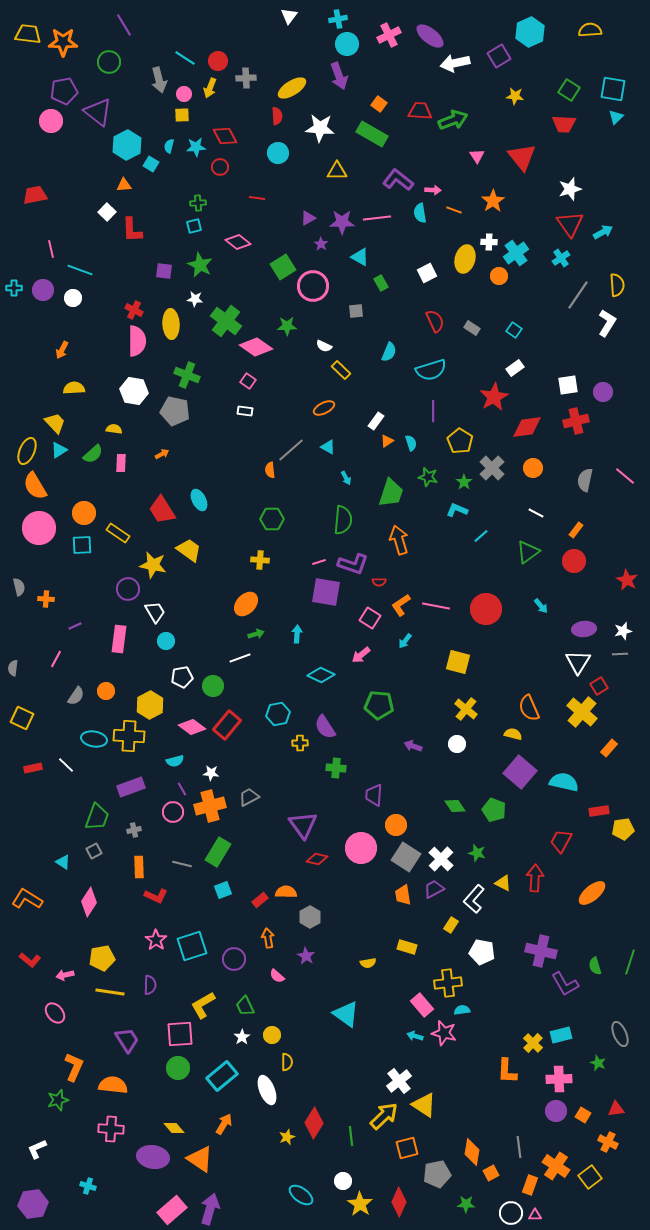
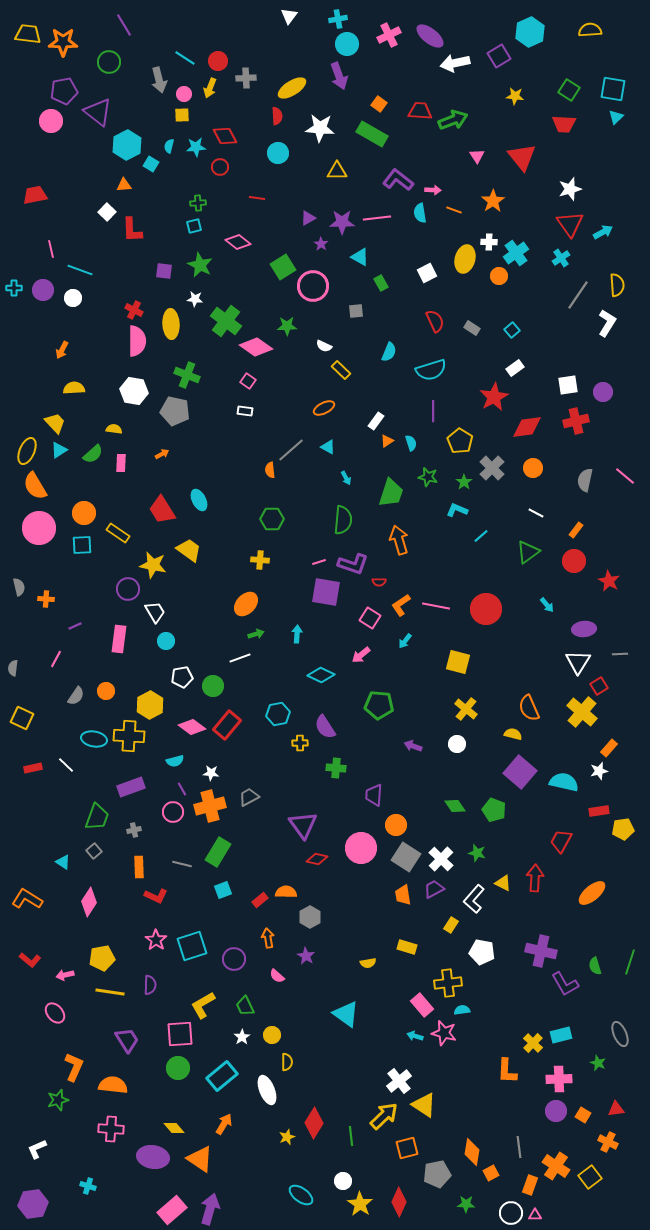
cyan square at (514, 330): moved 2 px left; rotated 14 degrees clockwise
red star at (627, 580): moved 18 px left, 1 px down
cyan arrow at (541, 606): moved 6 px right, 1 px up
white star at (623, 631): moved 24 px left, 140 px down
gray square at (94, 851): rotated 14 degrees counterclockwise
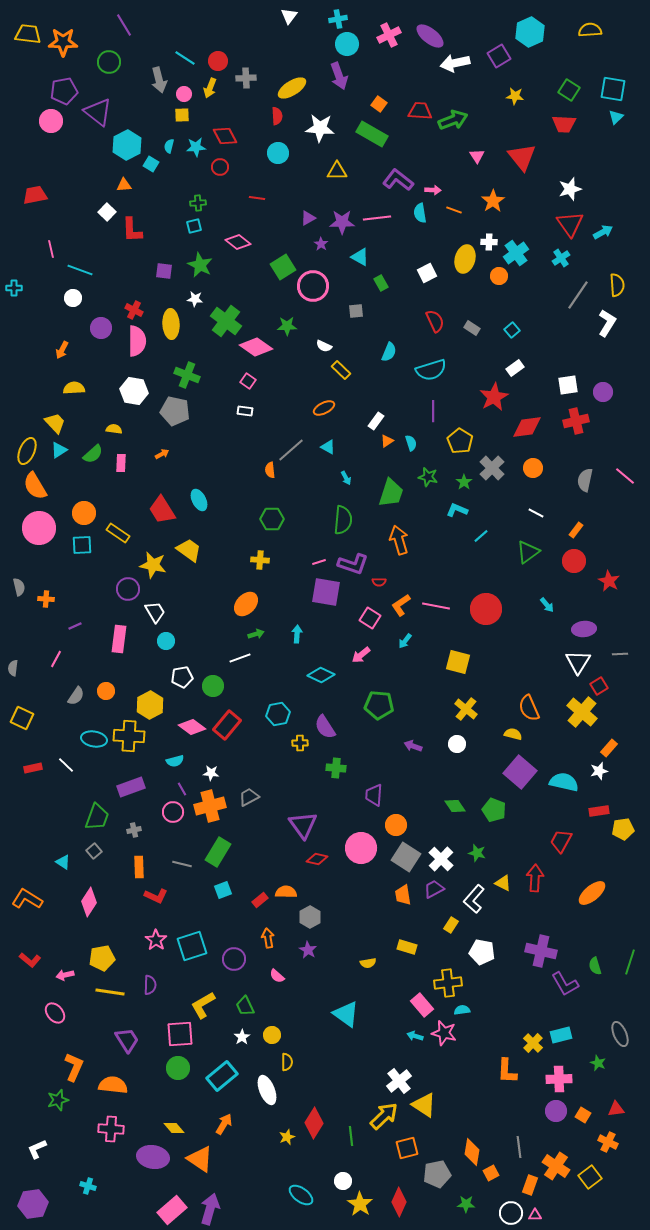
purple circle at (43, 290): moved 58 px right, 38 px down
purple star at (306, 956): moved 2 px right, 6 px up
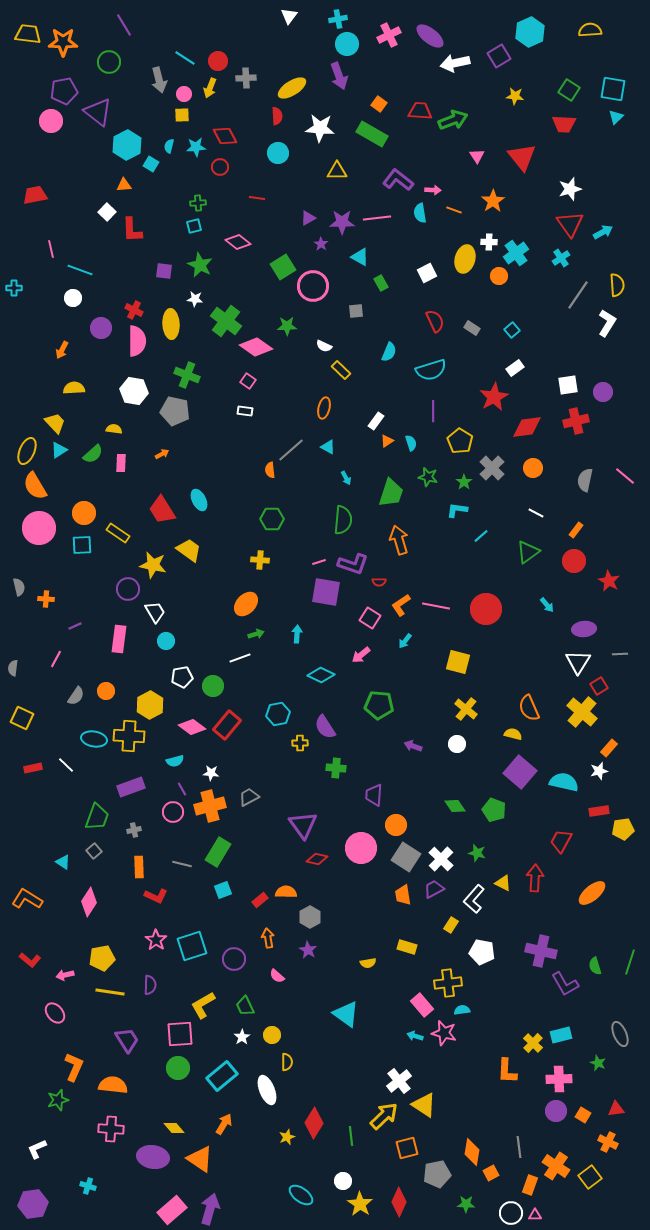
orange ellipse at (324, 408): rotated 50 degrees counterclockwise
cyan L-shape at (457, 510): rotated 15 degrees counterclockwise
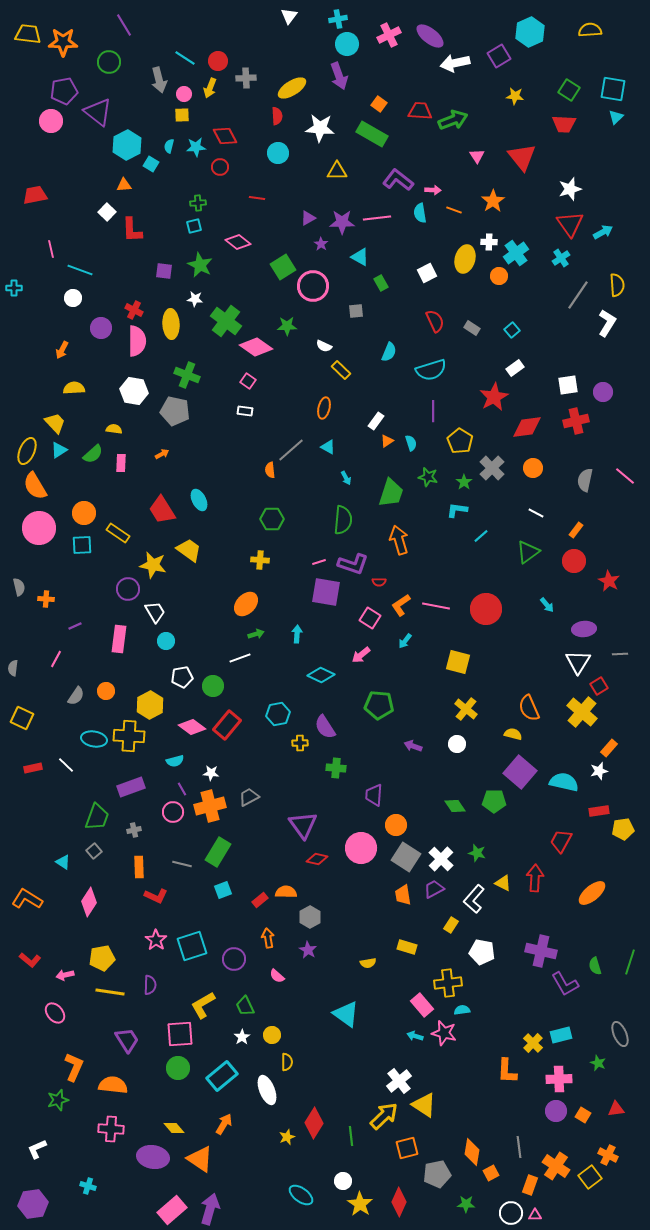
green pentagon at (494, 810): moved 9 px up; rotated 20 degrees counterclockwise
orange cross at (608, 1142): moved 13 px down
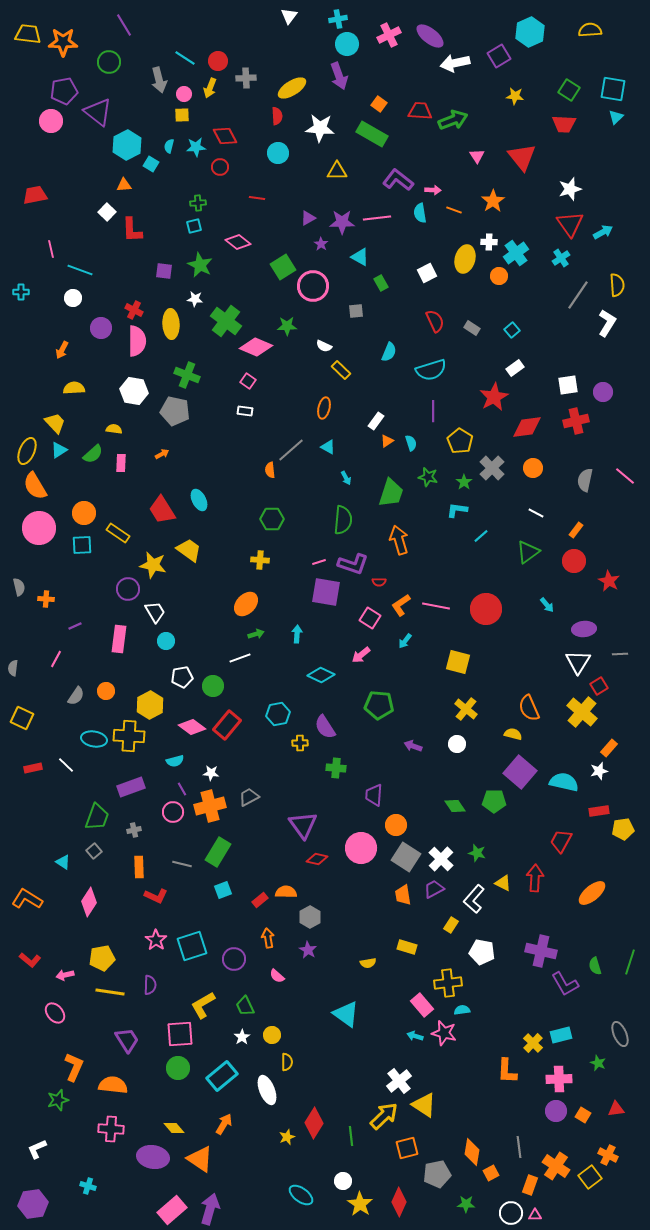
cyan cross at (14, 288): moved 7 px right, 4 px down
pink diamond at (256, 347): rotated 12 degrees counterclockwise
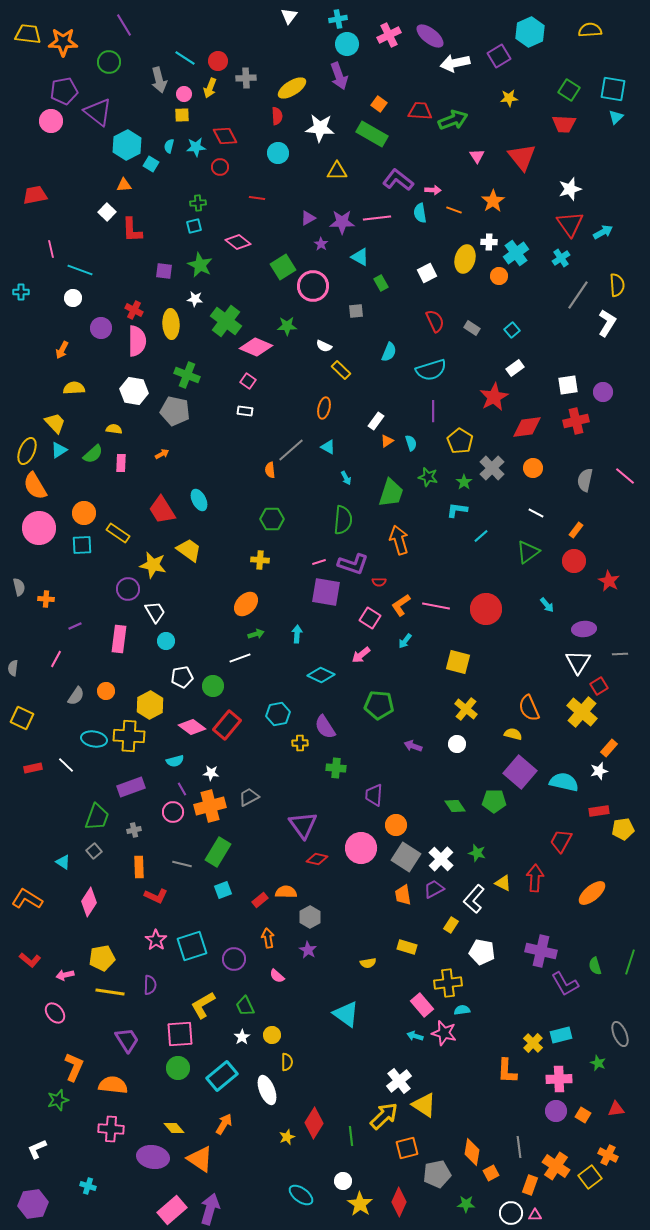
yellow star at (515, 96): moved 6 px left, 2 px down; rotated 12 degrees counterclockwise
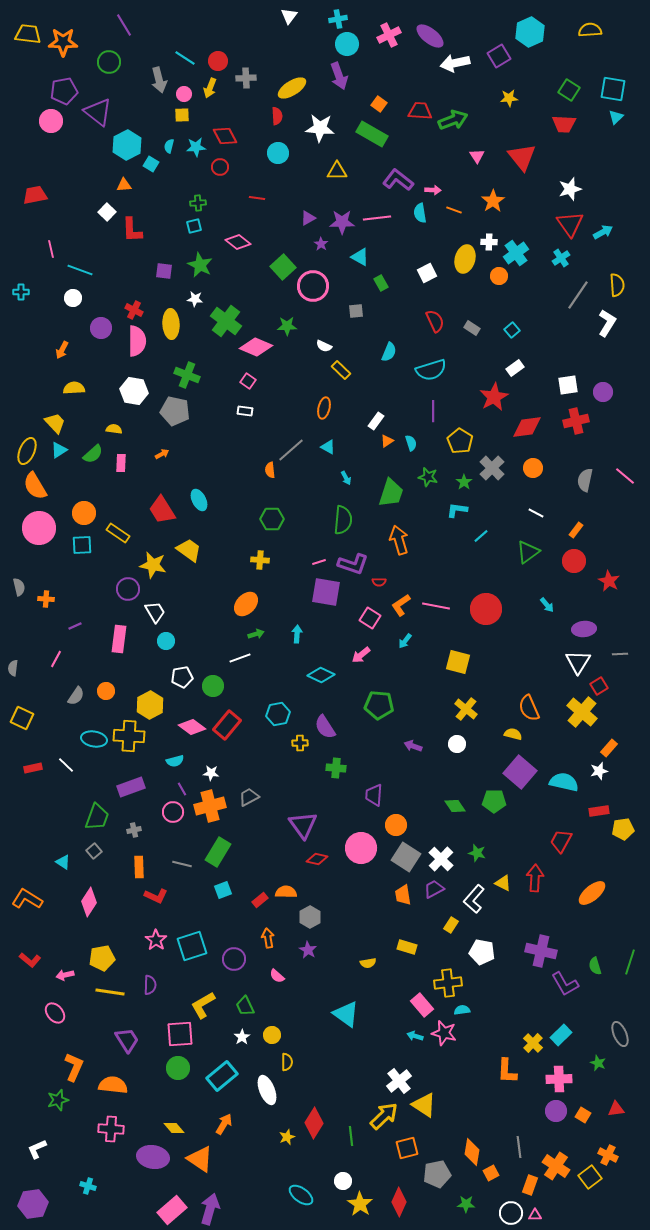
green square at (283, 267): rotated 10 degrees counterclockwise
cyan rectangle at (561, 1035): rotated 30 degrees counterclockwise
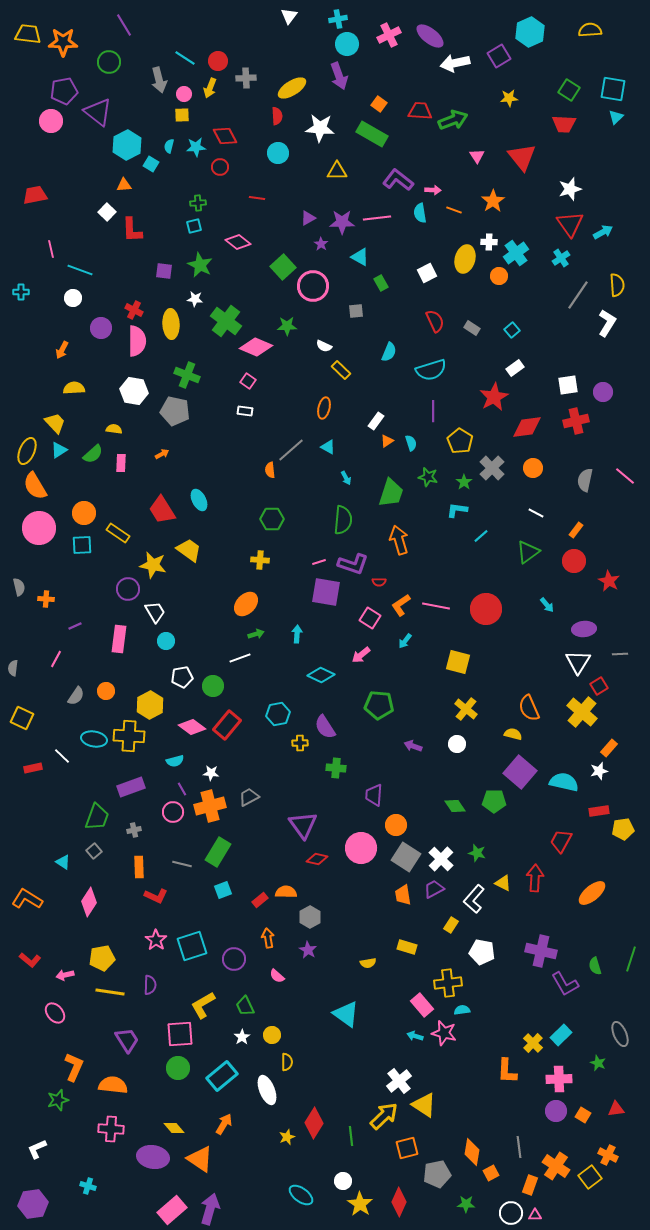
white line at (66, 765): moved 4 px left, 9 px up
green line at (630, 962): moved 1 px right, 3 px up
